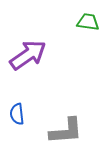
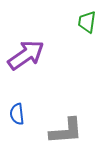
green trapezoid: moved 1 px left; rotated 90 degrees counterclockwise
purple arrow: moved 2 px left
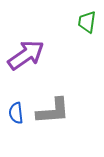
blue semicircle: moved 1 px left, 1 px up
gray L-shape: moved 13 px left, 20 px up
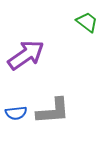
green trapezoid: rotated 120 degrees clockwise
blue semicircle: rotated 90 degrees counterclockwise
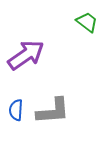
blue semicircle: moved 3 px up; rotated 100 degrees clockwise
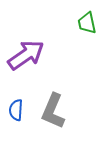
green trapezoid: moved 1 px down; rotated 140 degrees counterclockwise
gray L-shape: rotated 117 degrees clockwise
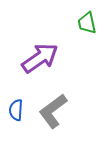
purple arrow: moved 14 px right, 3 px down
gray L-shape: rotated 30 degrees clockwise
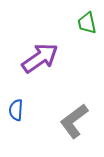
gray L-shape: moved 21 px right, 10 px down
